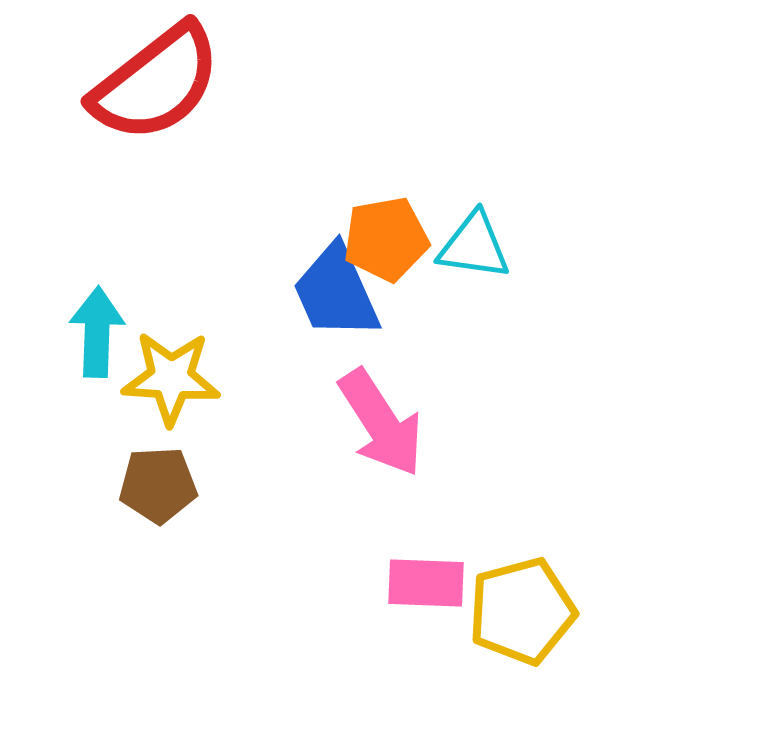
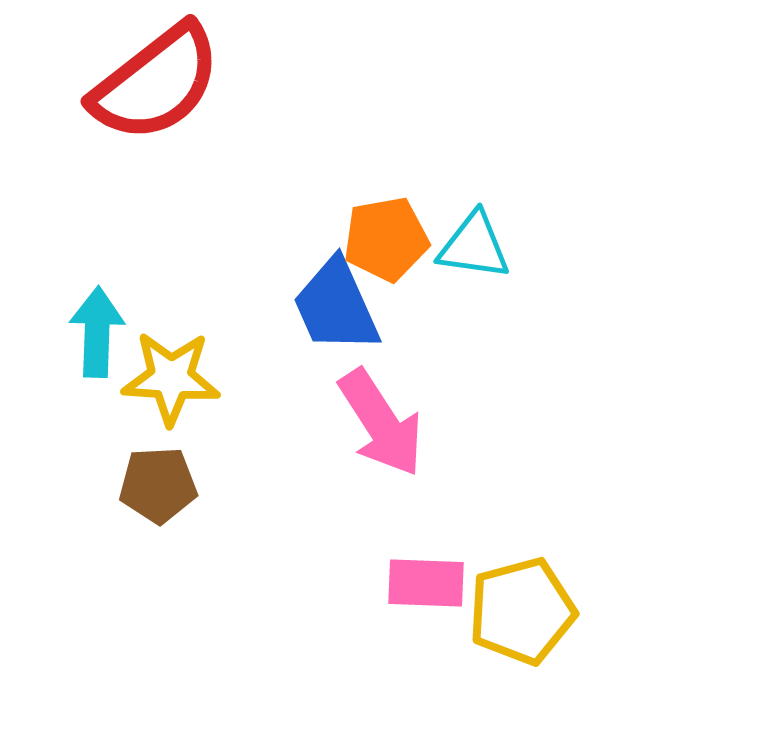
blue trapezoid: moved 14 px down
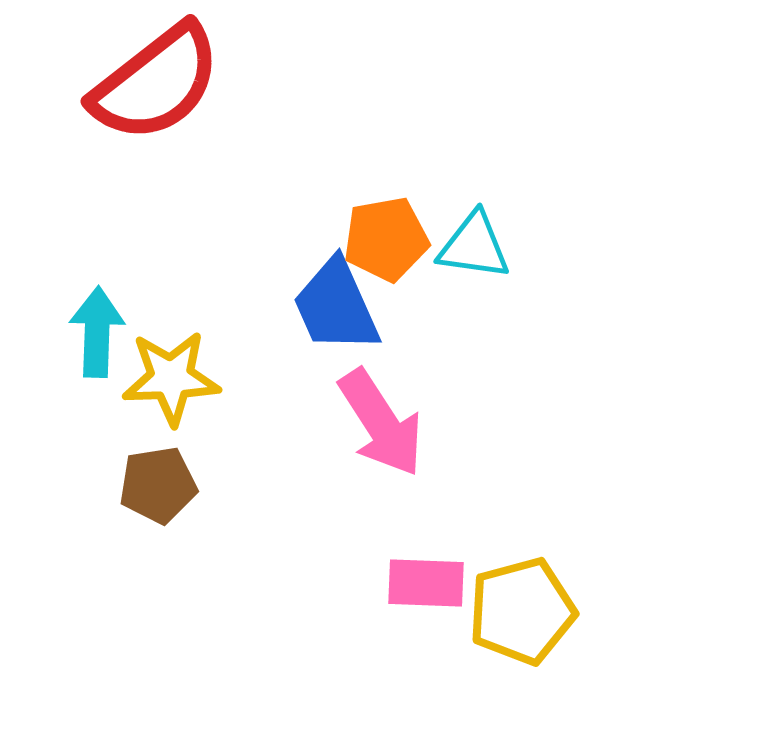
yellow star: rotated 6 degrees counterclockwise
brown pentagon: rotated 6 degrees counterclockwise
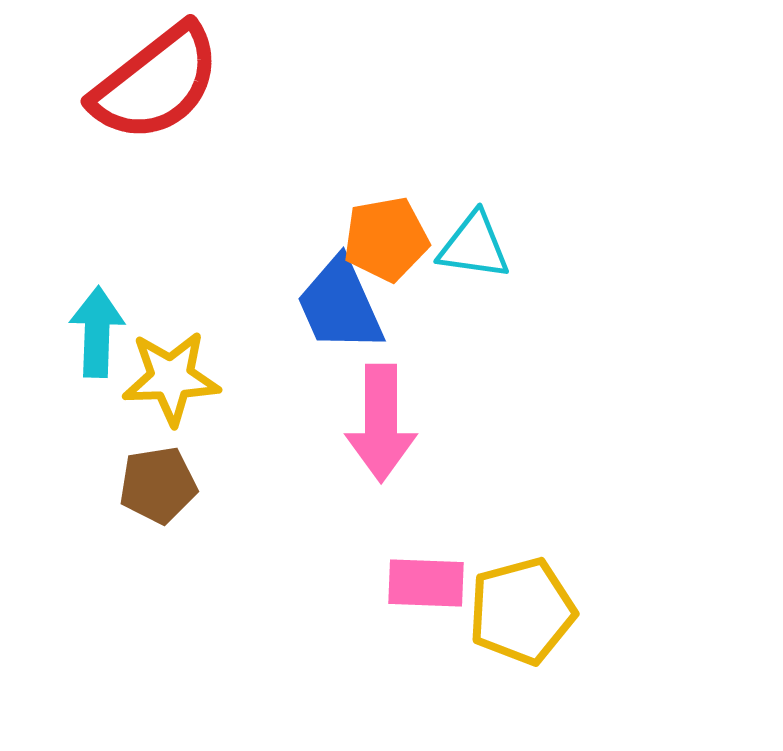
blue trapezoid: moved 4 px right, 1 px up
pink arrow: rotated 33 degrees clockwise
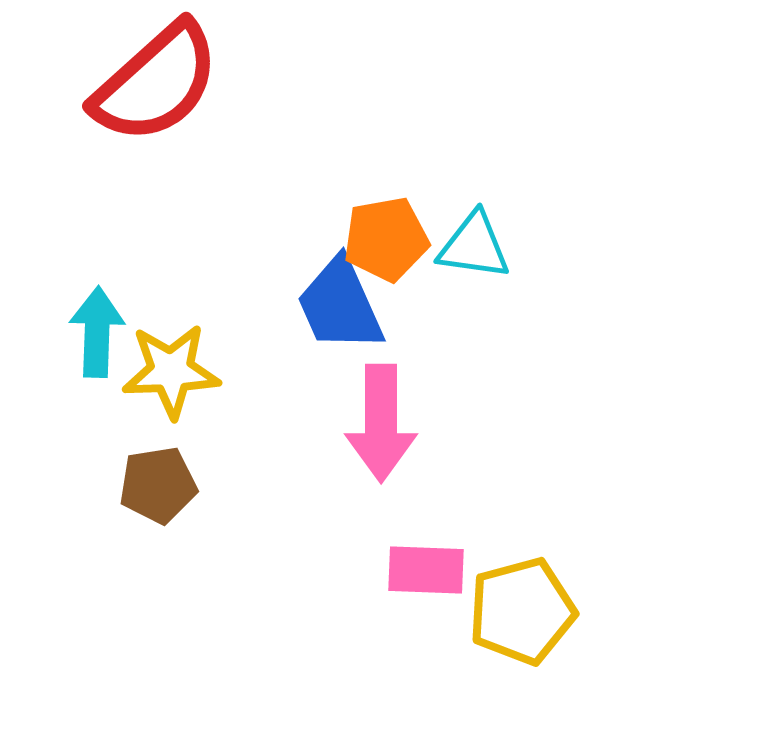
red semicircle: rotated 4 degrees counterclockwise
yellow star: moved 7 px up
pink rectangle: moved 13 px up
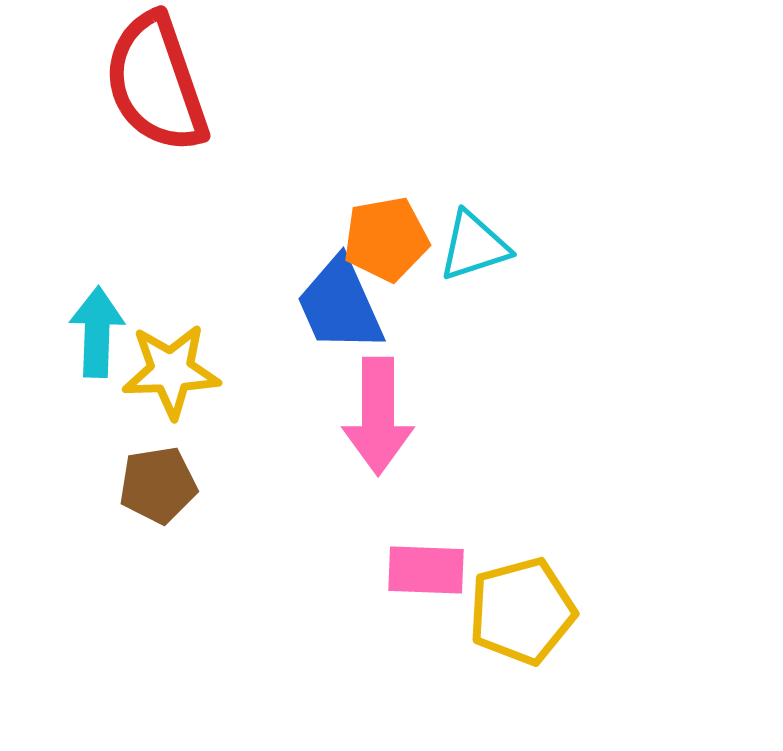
red semicircle: rotated 113 degrees clockwise
cyan triangle: rotated 26 degrees counterclockwise
pink arrow: moved 3 px left, 7 px up
